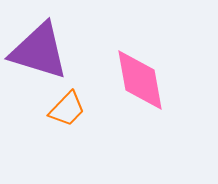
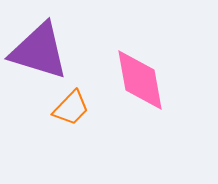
orange trapezoid: moved 4 px right, 1 px up
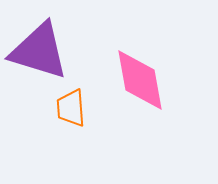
orange trapezoid: rotated 132 degrees clockwise
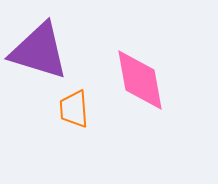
orange trapezoid: moved 3 px right, 1 px down
